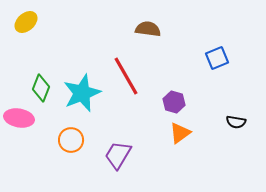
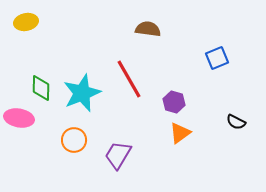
yellow ellipse: rotated 30 degrees clockwise
red line: moved 3 px right, 3 px down
green diamond: rotated 20 degrees counterclockwise
black semicircle: rotated 18 degrees clockwise
orange circle: moved 3 px right
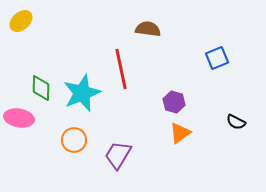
yellow ellipse: moved 5 px left, 1 px up; rotated 30 degrees counterclockwise
red line: moved 8 px left, 10 px up; rotated 18 degrees clockwise
